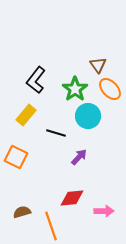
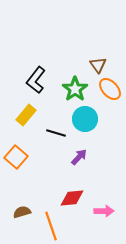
cyan circle: moved 3 px left, 3 px down
orange square: rotated 15 degrees clockwise
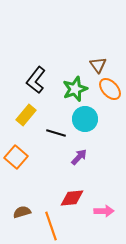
green star: rotated 15 degrees clockwise
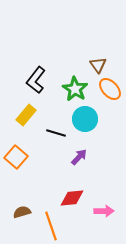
green star: rotated 20 degrees counterclockwise
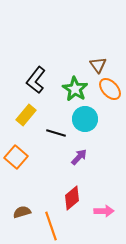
red diamond: rotated 35 degrees counterclockwise
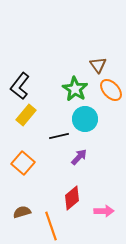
black L-shape: moved 16 px left, 6 px down
orange ellipse: moved 1 px right, 1 px down
black line: moved 3 px right, 3 px down; rotated 30 degrees counterclockwise
orange square: moved 7 px right, 6 px down
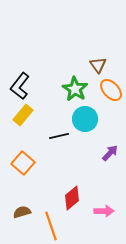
yellow rectangle: moved 3 px left
purple arrow: moved 31 px right, 4 px up
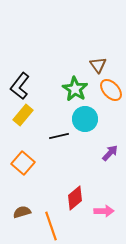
red diamond: moved 3 px right
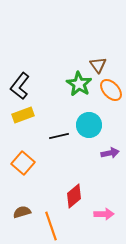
green star: moved 4 px right, 5 px up
yellow rectangle: rotated 30 degrees clockwise
cyan circle: moved 4 px right, 6 px down
purple arrow: rotated 36 degrees clockwise
red diamond: moved 1 px left, 2 px up
pink arrow: moved 3 px down
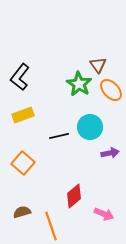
black L-shape: moved 9 px up
cyan circle: moved 1 px right, 2 px down
pink arrow: rotated 24 degrees clockwise
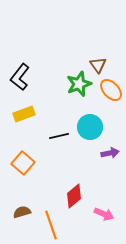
green star: rotated 20 degrees clockwise
yellow rectangle: moved 1 px right, 1 px up
orange line: moved 1 px up
